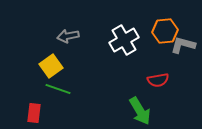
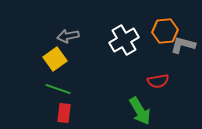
yellow square: moved 4 px right, 7 px up
red semicircle: moved 1 px down
red rectangle: moved 30 px right
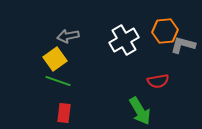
green line: moved 8 px up
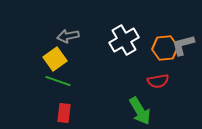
orange hexagon: moved 17 px down
gray L-shape: rotated 30 degrees counterclockwise
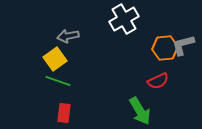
white cross: moved 21 px up
red semicircle: rotated 15 degrees counterclockwise
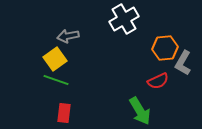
gray L-shape: moved 18 px down; rotated 45 degrees counterclockwise
green line: moved 2 px left, 1 px up
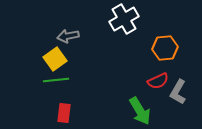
gray L-shape: moved 5 px left, 29 px down
green line: rotated 25 degrees counterclockwise
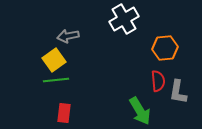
yellow square: moved 1 px left, 1 px down
red semicircle: rotated 70 degrees counterclockwise
gray L-shape: rotated 20 degrees counterclockwise
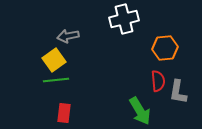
white cross: rotated 16 degrees clockwise
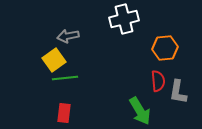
green line: moved 9 px right, 2 px up
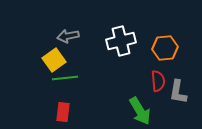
white cross: moved 3 px left, 22 px down
red rectangle: moved 1 px left, 1 px up
